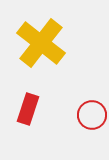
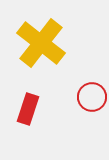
red circle: moved 18 px up
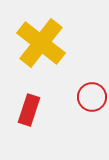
red rectangle: moved 1 px right, 1 px down
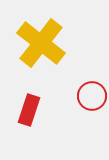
red circle: moved 1 px up
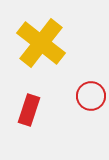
red circle: moved 1 px left
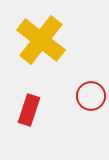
yellow cross: moved 3 px up
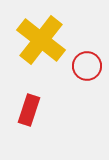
red circle: moved 4 px left, 30 px up
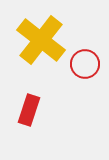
red circle: moved 2 px left, 2 px up
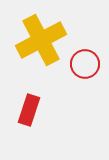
yellow cross: rotated 24 degrees clockwise
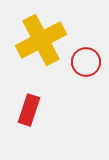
red circle: moved 1 px right, 2 px up
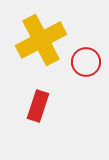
red rectangle: moved 9 px right, 4 px up
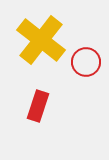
yellow cross: rotated 24 degrees counterclockwise
